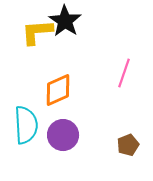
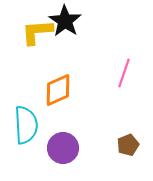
purple circle: moved 13 px down
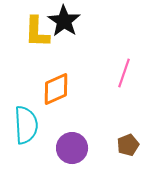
black star: moved 1 px left
yellow L-shape: rotated 84 degrees counterclockwise
orange diamond: moved 2 px left, 1 px up
purple circle: moved 9 px right
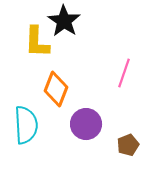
yellow L-shape: moved 10 px down
orange diamond: rotated 44 degrees counterclockwise
purple circle: moved 14 px right, 24 px up
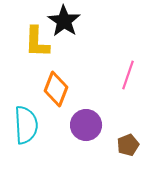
pink line: moved 4 px right, 2 px down
purple circle: moved 1 px down
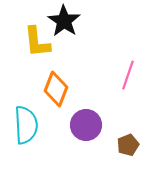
yellow L-shape: rotated 8 degrees counterclockwise
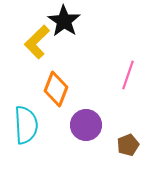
yellow L-shape: rotated 52 degrees clockwise
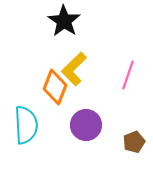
yellow L-shape: moved 37 px right, 27 px down
orange diamond: moved 1 px left, 2 px up
brown pentagon: moved 6 px right, 3 px up
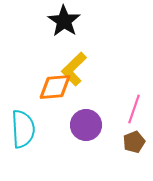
pink line: moved 6 px right, 34 px down
orange diamond: rotated 64 degrees clockwise
cyan semicircle: moved 3 px left, 4 px down
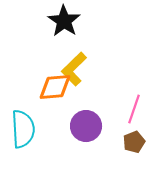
purple circle: moved 1 px down
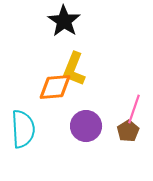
yellow L-shape: rotated 24 degrees counterclockwise
brown pentagon: moved 6 px left, 11 px up; rotated 10 degrees counterclockwise
